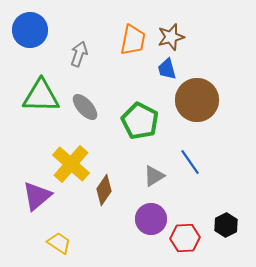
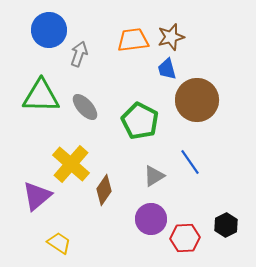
blue circle: moved 19 px right
orange trapezoid: rotated 108 degrees counterclockwise
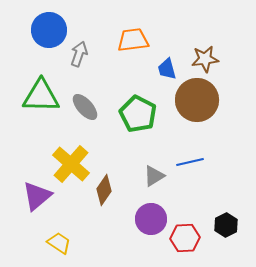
brown star: moved 34 px right, 22 px down; rotated 8 degrees clockwise
green pentagon: moved 2 px left, 7 px up
blue line: rotated 68 degrees counterclockwise
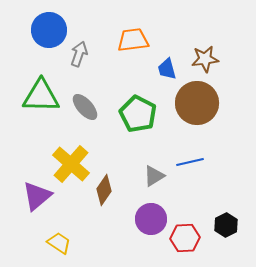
brown circle: moved 3 px down
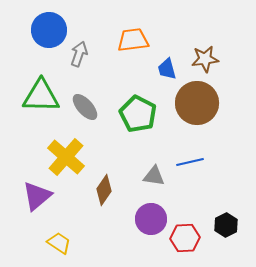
yellow cross: moved 5 px left, 7 px up
gray triangle: rotated 40 degrees clockwise
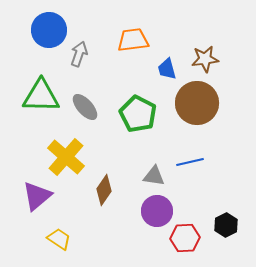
purple circle: moved 6 px right, 8 px up
yellow trapezoid: moved 4 px up
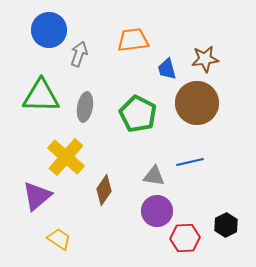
gray ellipse: rotated 52 degrees clockwise
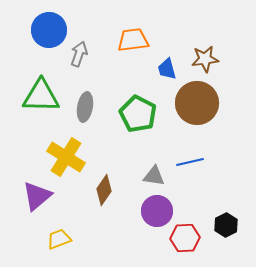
yellow cross: rotated 9 degrees counterclockwise
yellow trapezoid: rotated 55 degrees counterclockwise
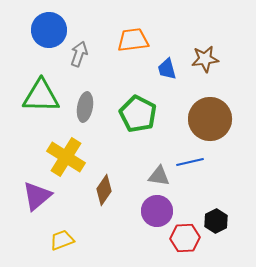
brown circle: moved 13 px right, 16 px down
gray triangle: moved 5 px right
black hexagon: moved 10 px left, 4 px up
yellow trapezoid: moved 3 px right, 1 px down
